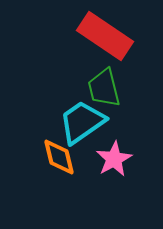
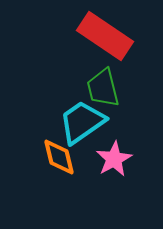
green trapezoid: moved 1 px left
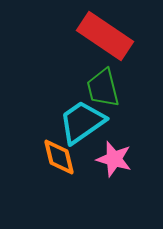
pink star: rotated 27 degrees counterclockwise
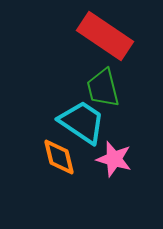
cyan trapezoid: rotated 69 degrees clockwise
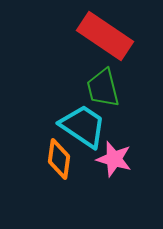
cyan trapezoid: moved 1 px right, 4 px down
orange diamond: moved 2 px down; rotated 21 degrees clockwise
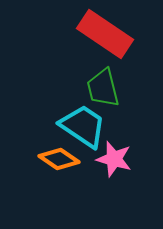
red rectangle: moved 2 px up
orange diamond: rotated 63 degrees counterclockwise
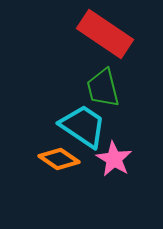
pink star: rotated 15 degrees clockwise
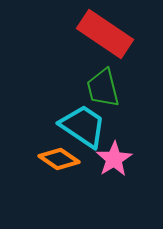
pink star: rotated 9 degrees clockwise
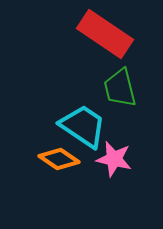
green trapezoid: moved 17 px right
pink star: rotated 27 degrees counterclockwise
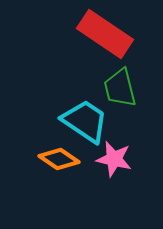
cyan trapezoid: moved 2 px right, 5 px up
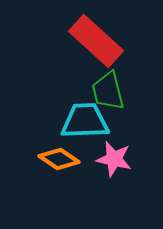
red rectangle: moved 9 px left, 7 px down; rotated 8 degrees clockwise
green trapezoid: moved 12 px left, 3 px down
cyan trapezoid: rotated 36 degrees counterclockwise
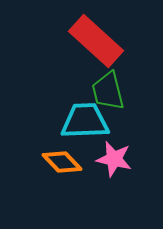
orange diamond: moved 3 px right, 3 px down; rotated 12 degrees clockwise
